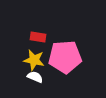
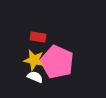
pink pentagon: moved 8 px left, 5 px down; rotated 28 degrees clockwise
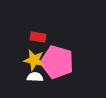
pink pentagon: rotated 8 degrees counterclockwise
white semicircle: rotated 21 degrees counterclockwise
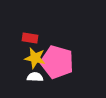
red rectangle: moved 8 px left, 1 px down
yellow star: moved 1 px right, 2 px up
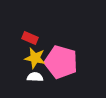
red rectangle: rotated 14 degrees clockwise
pink pentagon: moved 4 px right
